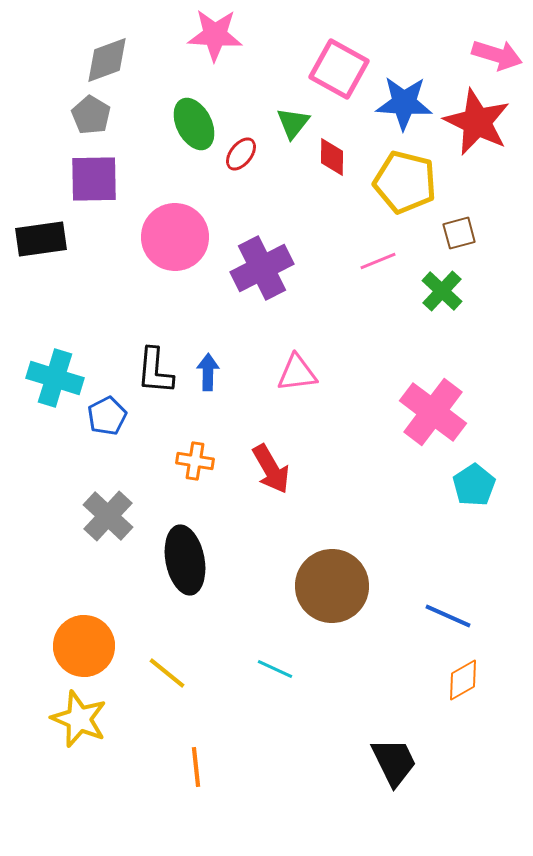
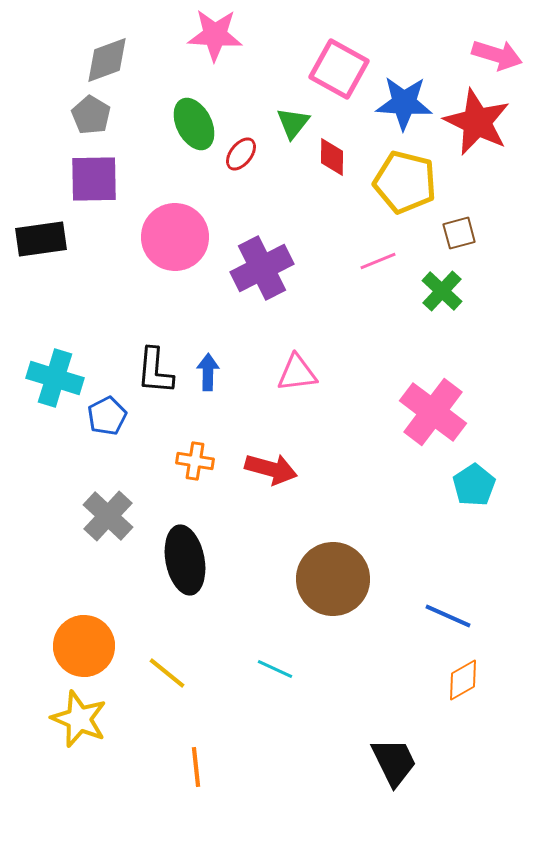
red arrow: rotated 45 degrees counterclockwise
brown circle: moved 1 px right, 7 px up
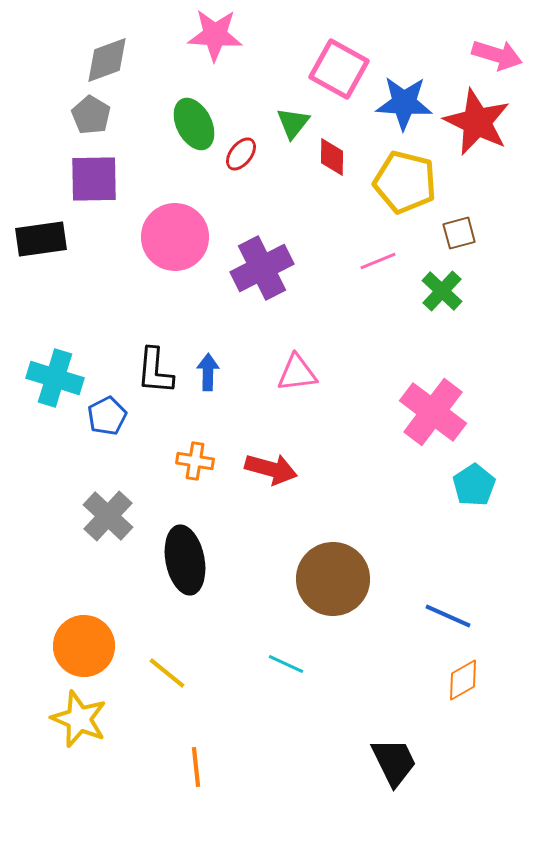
cyan line: moved 11 px right, 5 px up
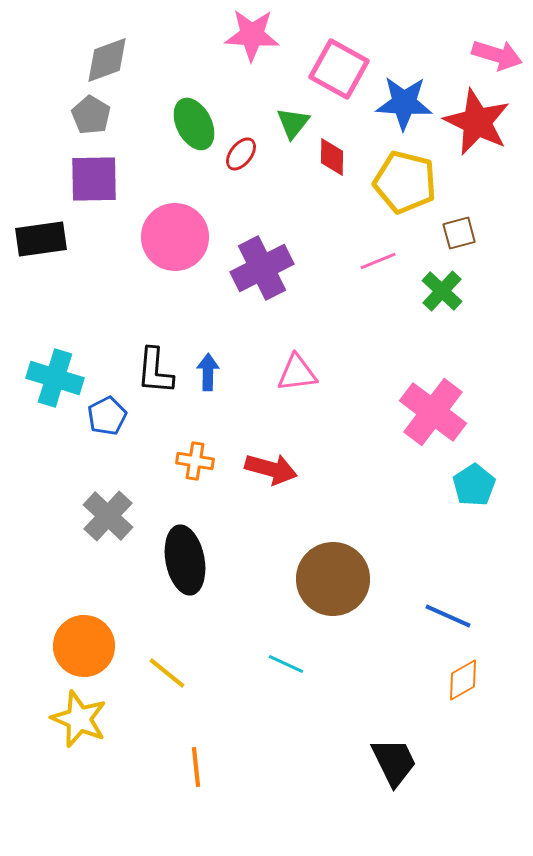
pink star: moved 37 px right
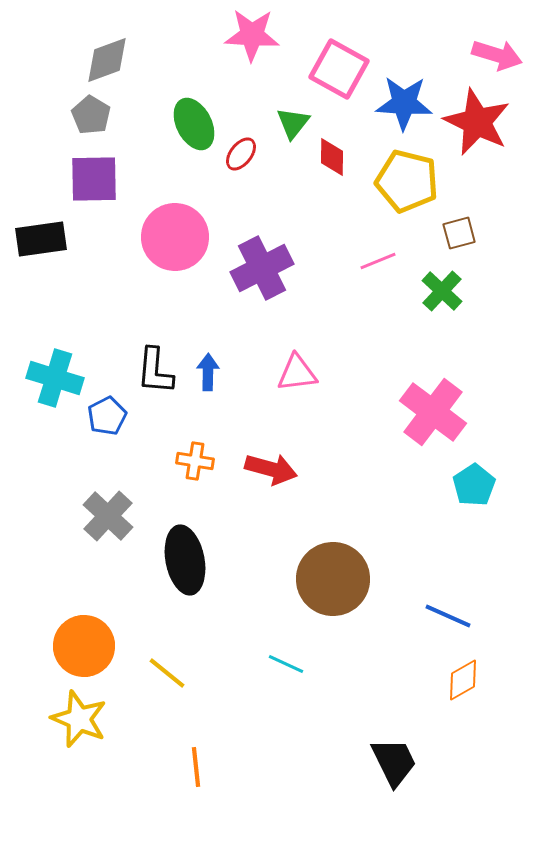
yellow pentagon: moved 2 px right, 1 px up
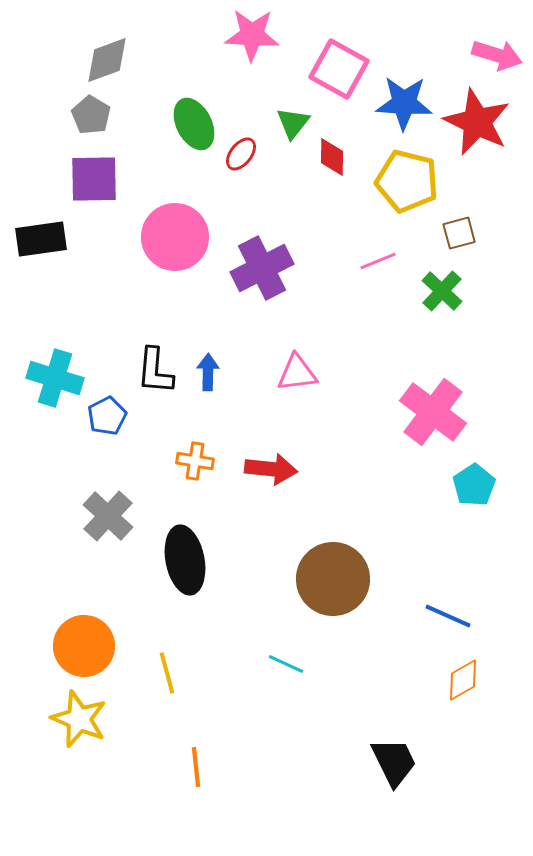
red arrow: rotated 9 degrees counterclockwise
yellow line: rotated 36 degrees clockwise
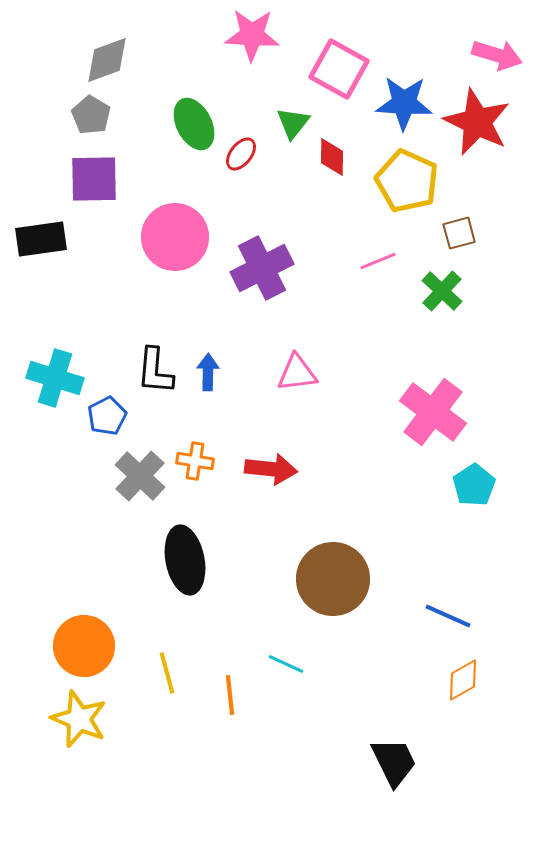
yellow pentagon: rotated 10 degrees clockwise
gray cross: moved 32 px right, 40 px up
orange line: moved 34 px right, 72 px up
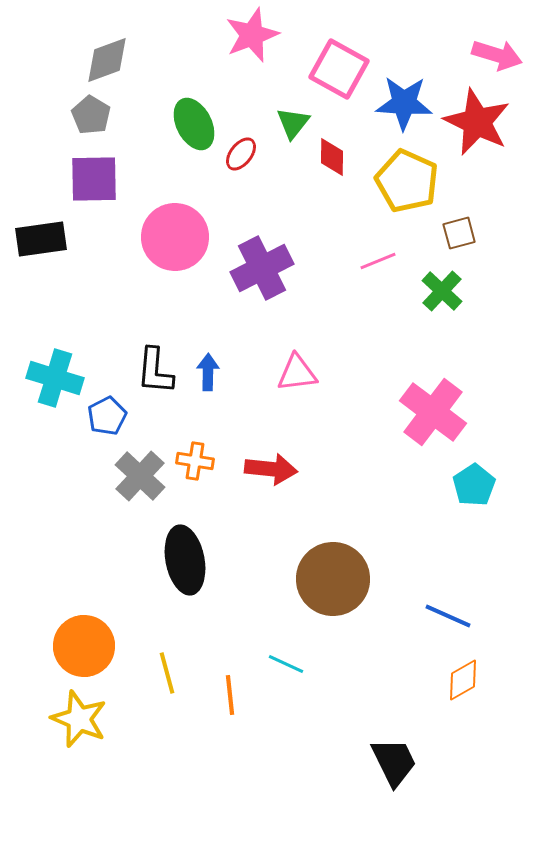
pink star: rotated 24 degrees counterclockwise
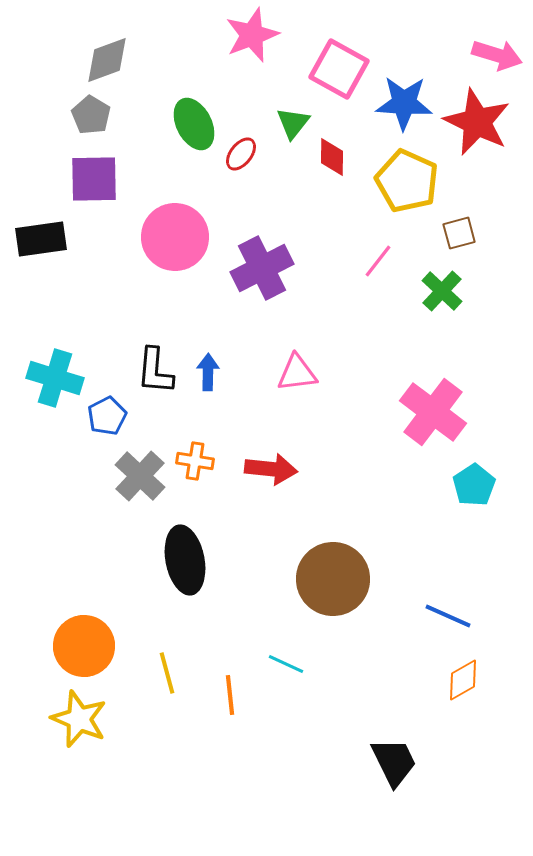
pink line: rotated 30 degrees counterclockwise
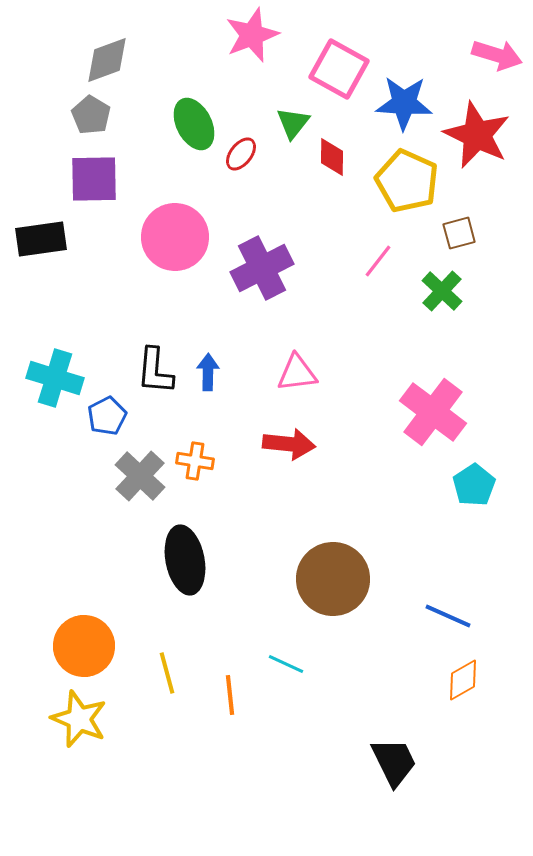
red star: moved 13 px down
red arrow: moved 18 px right, 25 px up
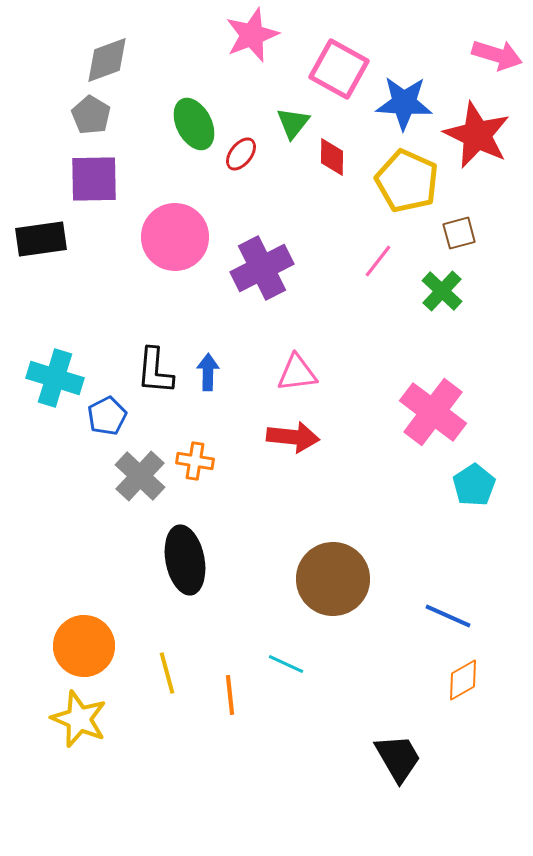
red arrow: moved 4 px right, 7 px up
black trapezoid: moved 4 px right, 4 px up; rotated 4 degrees counterclockwise
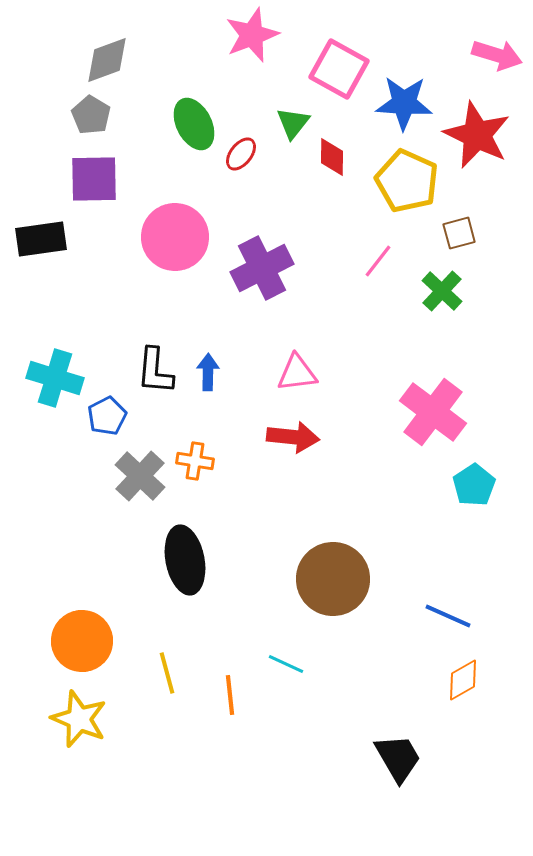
orange circle: moved 2 px left, 5 px up
